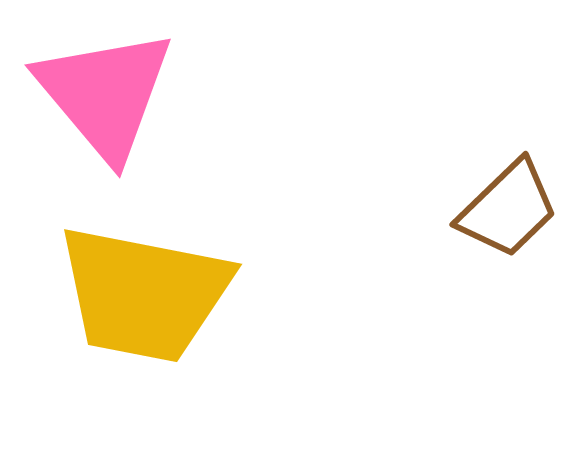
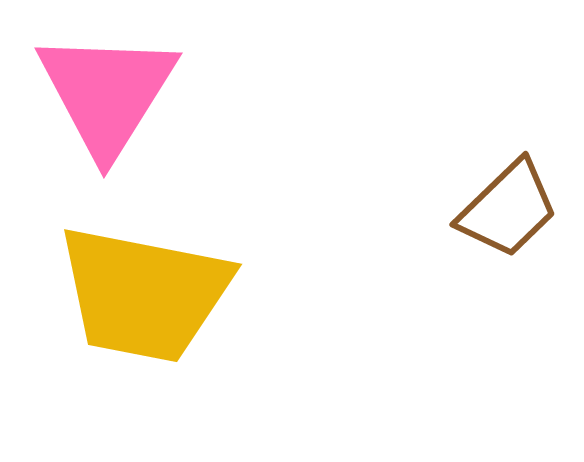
pink triangle: moved 2 px right, 1 px up; rotated 12 degrees clockwise
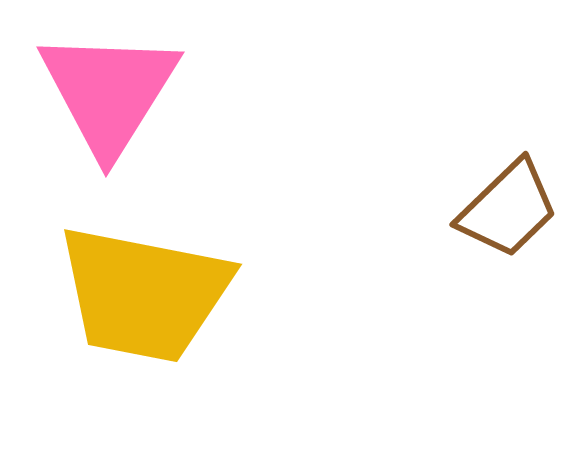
pink triangle: moved 2 px right, 1 px up
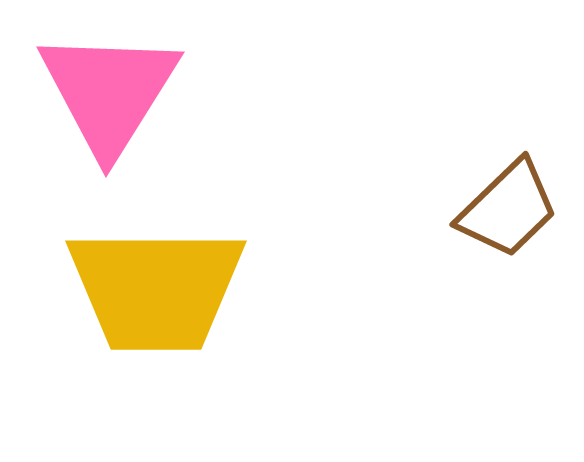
yellow trapezoid: moved 12 px right, 5 px up; rotated 11 degrees counterclockwise
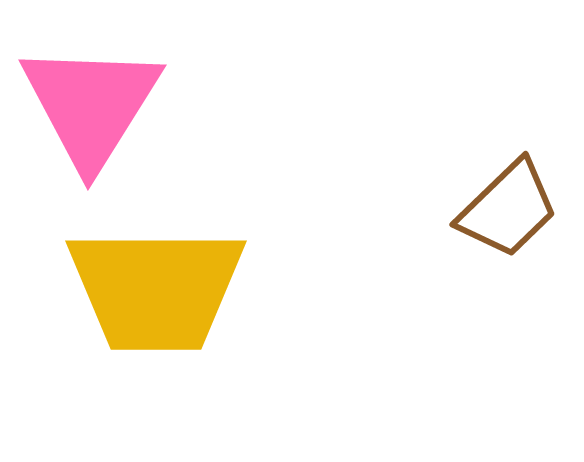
pink triangle: moved 18 px left, 13 px down
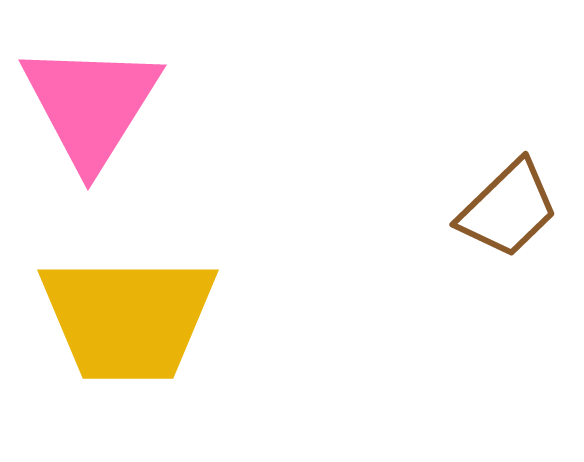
yellow trapezoid: moved 28 px left, 29 px down
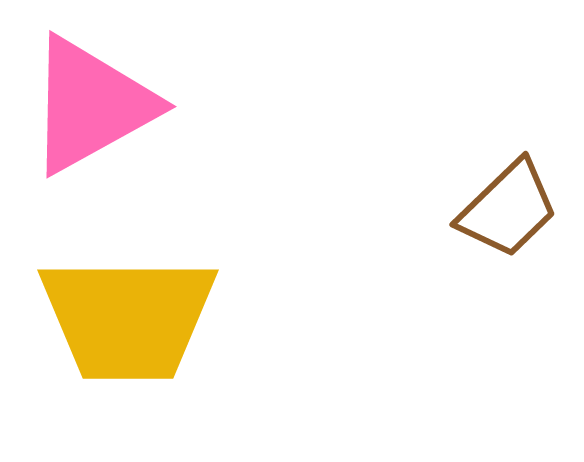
pink triangle: rotated 29 degrees clockwise
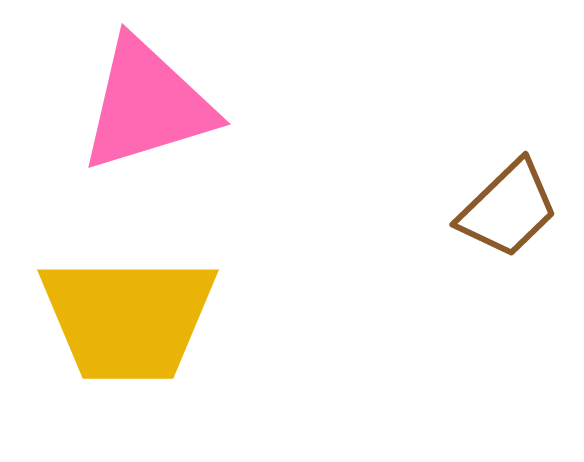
pink triangle: moved 56 px right; rotated 12 degrees clockwise
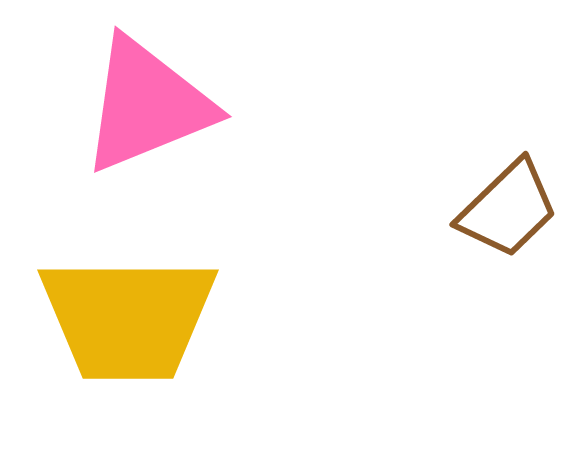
pink triangle: rotated 5 degrees counterclockwise
